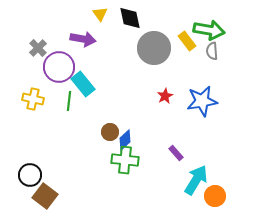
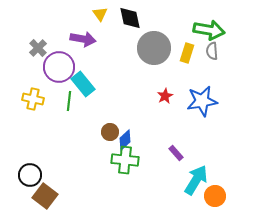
yellow rectangle: moved 12 px down; rotated 54 degrees clockwise
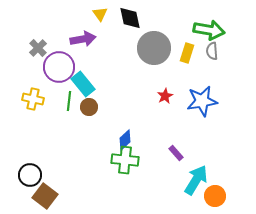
purple arrow: rotated 20 degrees counterclockwise
brown circle: moved 21 px left, 25 px up
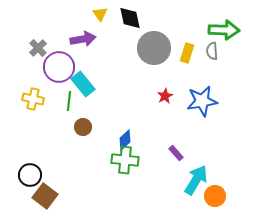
green arrow: moved 15 px right; rotated 8 degrees counterclockwise
brown circle: moved 6 px left, 20 px down
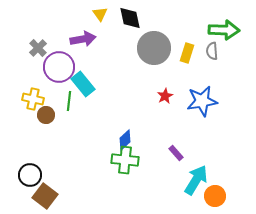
brown circle: moved 37 px left, 12 px up
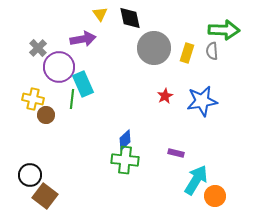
cyan rectangle: rotated 15 degrees clockwise
green line: moved 3 px right, 2 px up
purple rectangle: rotated 35 degrees counterclockwise
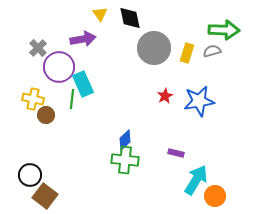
gray semicircle: rotated 78 degrees clockwise
blue star: moved 3 px left
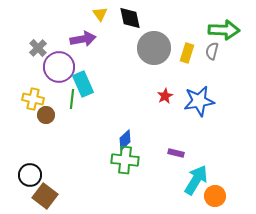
gray semicircle: rotated 60 degrees counterclockwise
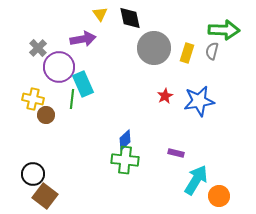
black circle: moved 3 px right, 1 px up
orange circle: moved 4 px right
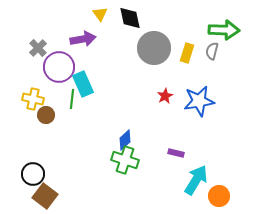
green cross: rotated 12 degrees clockwise
